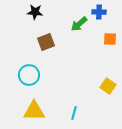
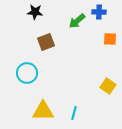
green arrow: moved 2 px left, 3 px up
cyan circle: moved 2 px left, 2 px up
yellow triangle: moved 9 px right
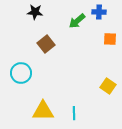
brown square: moved 2 px down; rotated 18 degrees counterclockwise
cyan circle: moved 6 px left
cyan line: rotated 16 degrees counterclockwise
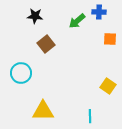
black star: moved 4 px down
cyan line: moved 16 px right, 3 px down
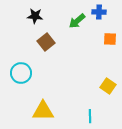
brown square: moved 2 px up
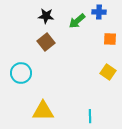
black star: moved 11 px right
yellow square: moved 14 px up
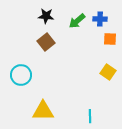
blue cross: moved 1 px right, 7 px down
cyan circle: moved 2 px down
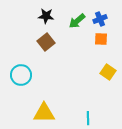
blue cross: rotated 24 degrees counterclockwise
orange square: moved 9 px left
yellow triangle: moved 1 px right, 2 px down
cyan line: moved 2 px left, 2 px down
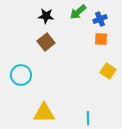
green arrow: moved 1 px right, 9 px up
yellow square: moved 1 px up
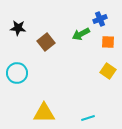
green arrow: moved 3 px right, 22 px down; rotated 12 degrees clockwise
black star: moved 28 px left, 12 px down
orange square: moved 7 px right, 3 px down
cyan circle: moved 4 px left, 2 px up
cyan line: rotated 72 degrees clockwise
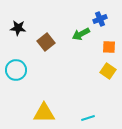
orange square: moved 1 px right, 5 px down
cyan circle: moved 1 px left, 3 px up
